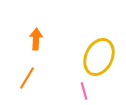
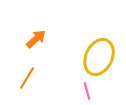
orange arrow: rotated 45 degrees clockwise
pink line: moved 3 px right
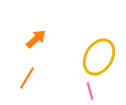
yellow ellipse: rotated 6 degrees clockwise
pink line: moved 3 px right
